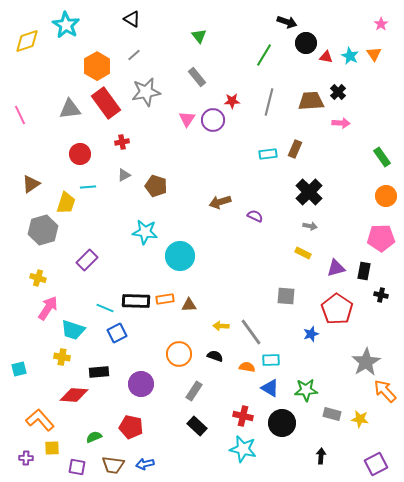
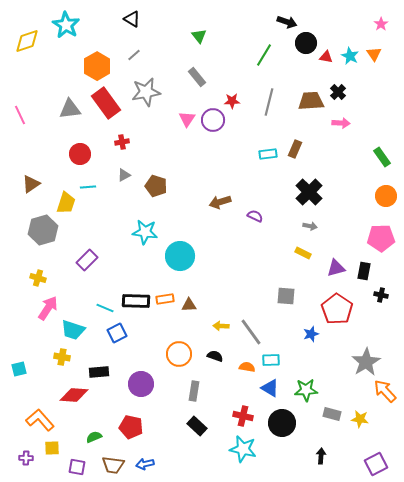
gray rectangle at (194, 391): rotated 24 degrees counterclockwise
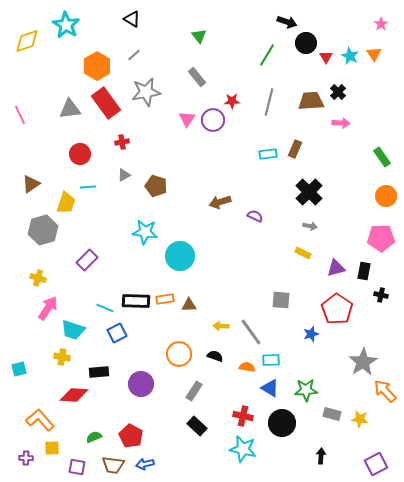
green line at (264, 55): moved 3 px right
red triangle at (326, 57): rotated 48 degrees clockwise
gray square at (286, 296): moved 5 px left, 4 px down
gray star at (366, 362): moved 3 px left
gray rectangle at (194, 391): rotated 24 degrees clockwise
red pentagon at (131, 427): moved 9 px down; rotated 15 degrees clockwise
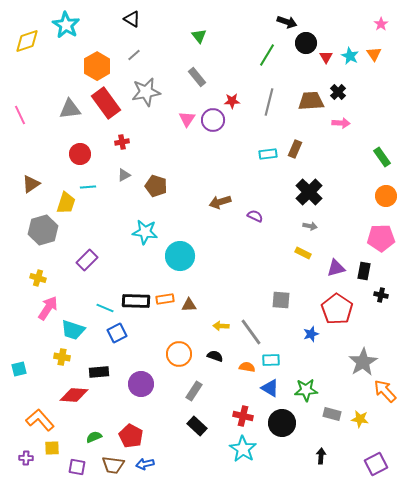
cyan star at (243, 449): rotated 20 degrees clockwise
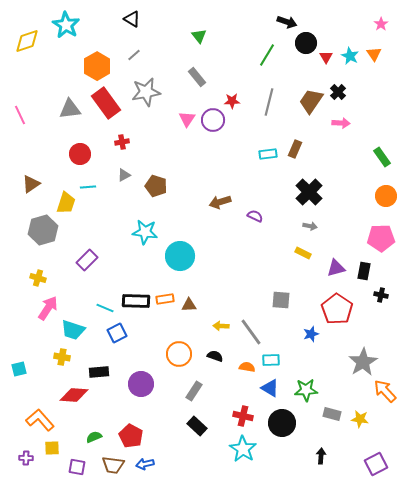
brown trapezoid at (311, 101): rotated 52 degrees counterclockwise
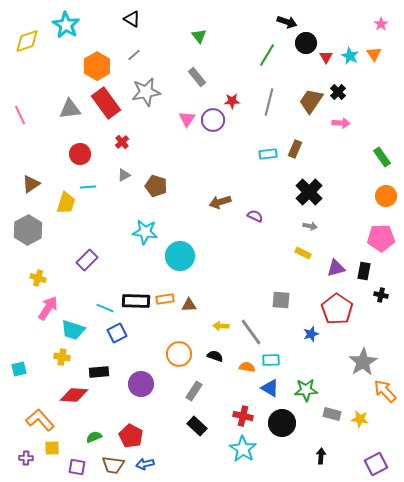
red cross at (122, 142): rotated 32 degrees counterclockwise
gray hexagon at (43, 230): moved 15 px left; rotated 12 degrees counterclockwise
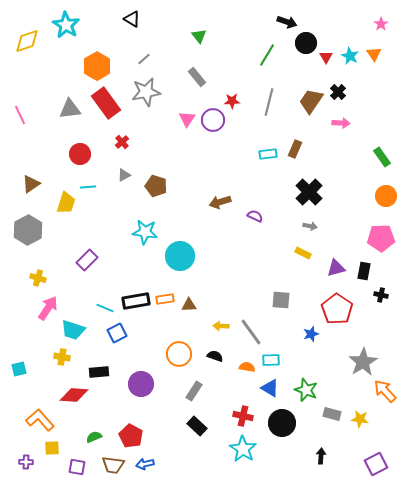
gray line at (134, 55): moved 10 px right, 4 px down
black rectangle at (136, 301): rotated 12 degrees counterclockwise
green star at (306, 390): rotated 25 degrees clockwise
purple cross at (26, 458): moved 4 px down
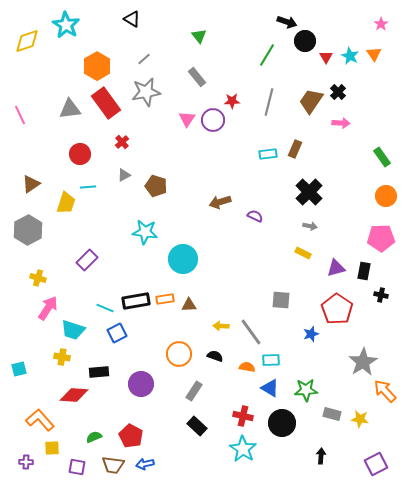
black circle at (306, 43): moved 1 px left, 2 px up
cyan circle at (180, 256): moved 3 px right, 3 px down
green star at (306, 390): rotated 25 degrees counterclockwise
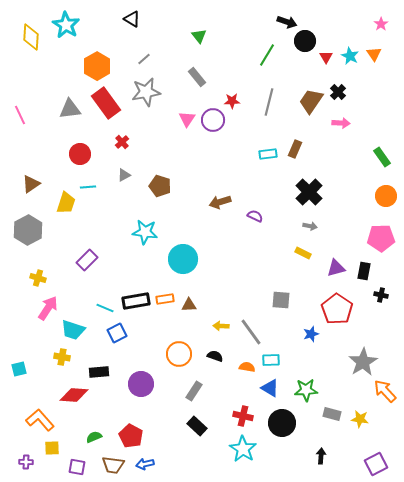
yellow diamond at (27, 41): moved 4 px right, 4 px up; rotated 68 degrees counterclockwise
brown pentagon at (156, 186): moved 4 px right
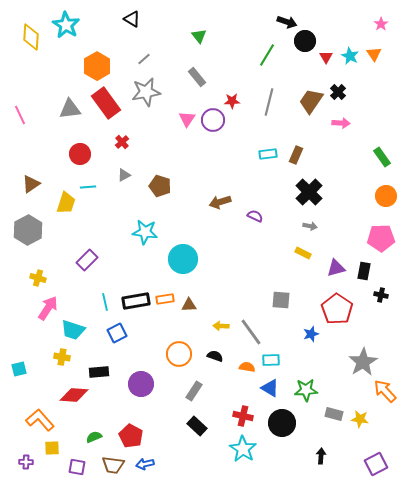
brown rectangle at (295, 149): moved 1 px right, 6 px down
cyan line at (105, 308): moved 6 px up; rotated 54 degrees clockwise
gray rectangle at (332, 414): moved 2 px right
